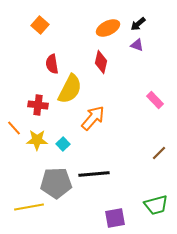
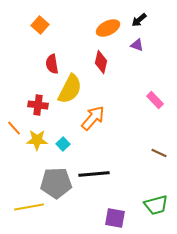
black arrow: moved 1 px right, 4 px up
brown line: rotated 70 degrees clockwise
purple square: rotated 20 degrees clockwise
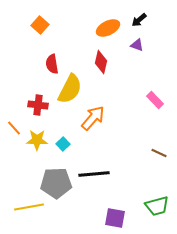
green trapezoid: moved 1 px right, 1 px down
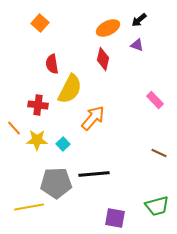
orange square: moved 2 px up
red diamond: moved 2 px right, 3 px up
